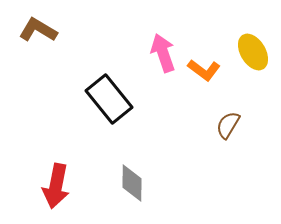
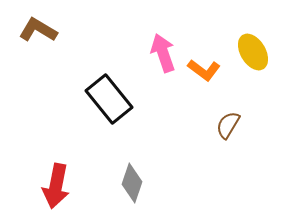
gray diamond: rotated 18 degrees clockwise
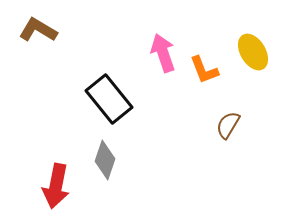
orange L-shape: rotated 32 degrees clockwise
gray diamond: moved 27 px left, 23 px up
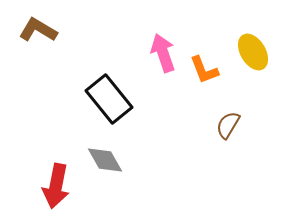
gray diamond: rotated 48 degrees counterclockwise
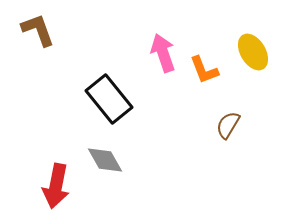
brown L-shape: rotated 39 degrees clockwise
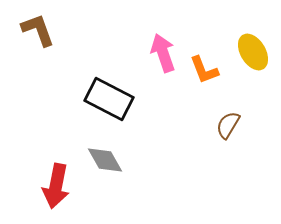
black rectangle: rotated 24 degrees counterclockwise
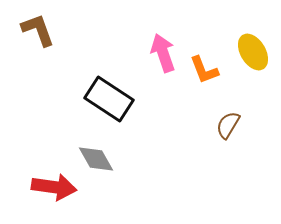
black rectangle: rotated 6 degrees clockwise
gray diamond: moved 9 px left, 1 px up
red arrow: moved 2 px left, 1 px down; rotated 93 degrees counterclockwise
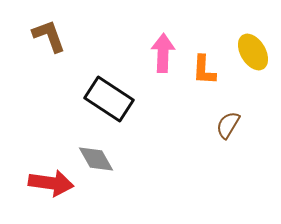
brown L-shape: moved 11 px right, 6 px down
pink arrow: rotated 21 degrees clockwise
orange L-shape: rotated 24 degrees clockwise
red arrow: moved 3 px left, 4 px up
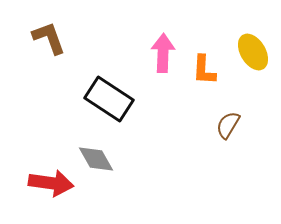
brown L-shape: moved 2 px down
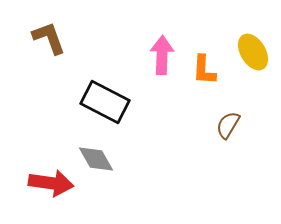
pink arrow: moved 1 px left, 2 px down
black rectangle: moved 4 px left, 3 px down; rotated 6 degrees counterclockwise
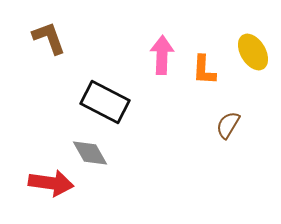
gray diamond: moved 6 px left, 6 px up
